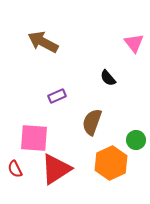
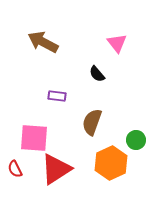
pink triangle: moved 17 px left
black semicircle: moved 11 px left, 4 px up
purple rectangle: rotated 30 degrees clockwise
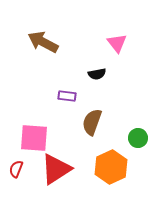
black semicircle: rotated 60 degrees counterclockwise
purple rectangle: moved 10 px right
green circle: moved 2 px right, 2 px up
orange hexagon: moved 4 px down
red semicircle: moved 1 px right; rotated 48 degrees clockwise
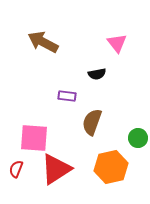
orange hexagon: rotated 12 degrees clockwise
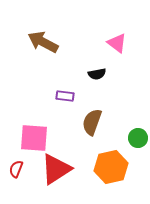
pink triangle: rotated 15 degrees counterclockwise
purple rectangle: moved 2 px left
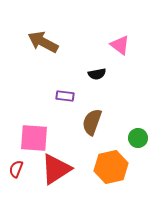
pink triangle: moved 3 px right, 2 px down
